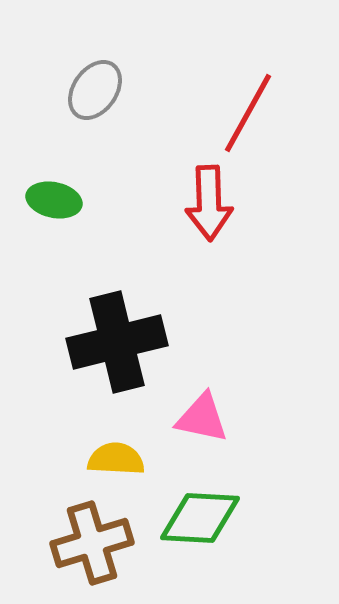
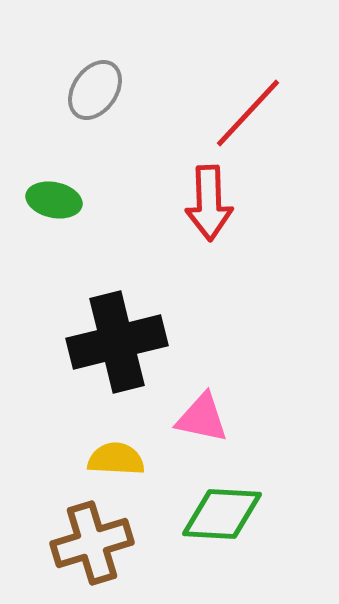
red line: rotated 14 degrees clockwise
green diamond: moved 22 px right, 4 px up
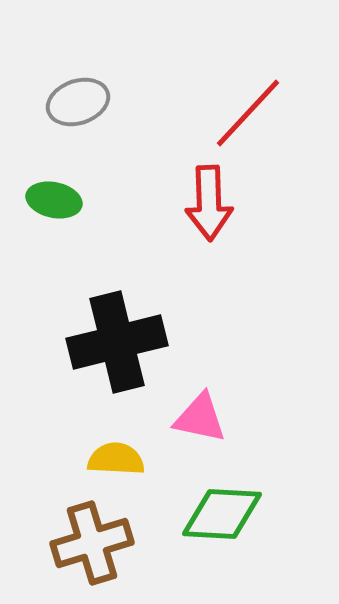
gray ellipse: moved 17 px left, 12 px down; rotated 36 degrees clockwise
pink triangle: moved 2 px left
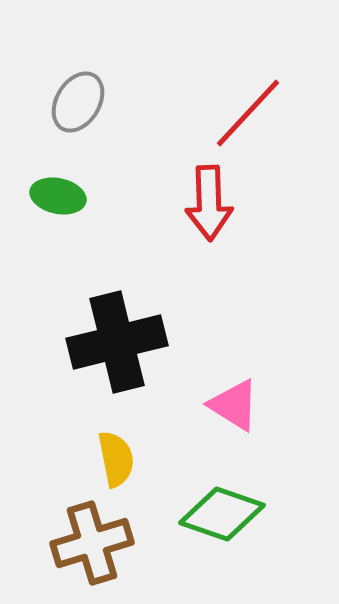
gray ellipse: rotated 40 degrees counterclockwise
green ellipse: moved 4 px right, 4 px up
pink triangle: moved 34 px right, 13 px up; rotated 20 degrees clockwise
yellow semicircle: rotated 76 degrees clockwise
green diamond: rotated 16 degrees clockwise
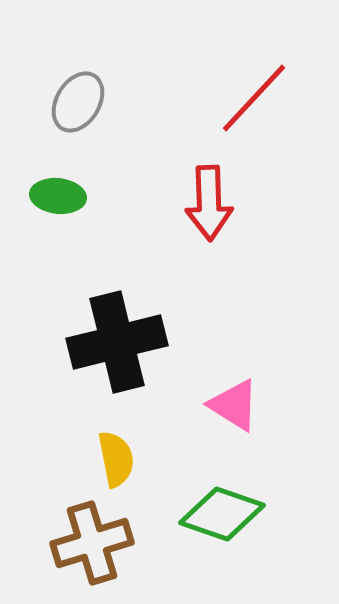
red line: moved 6 px right, 15 px up
green ellipse: rotated 6 degrees counterclockwise
